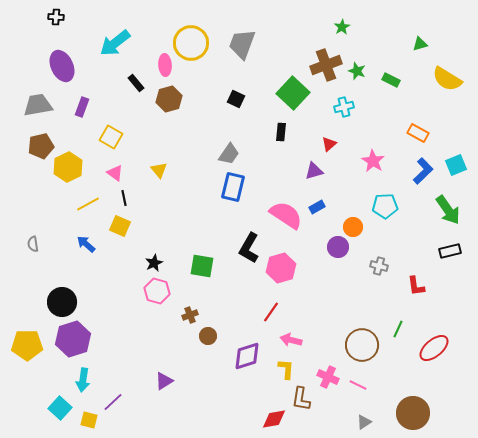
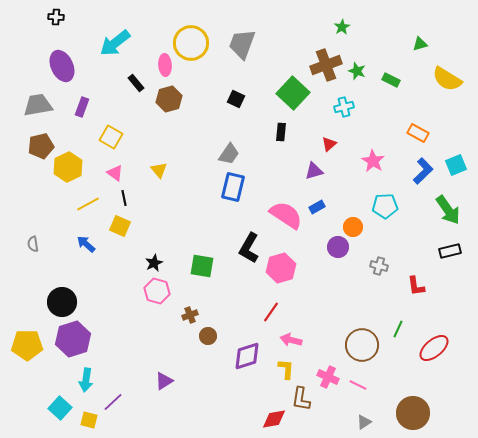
cyan arrow at (83, 380): moved 3 px right
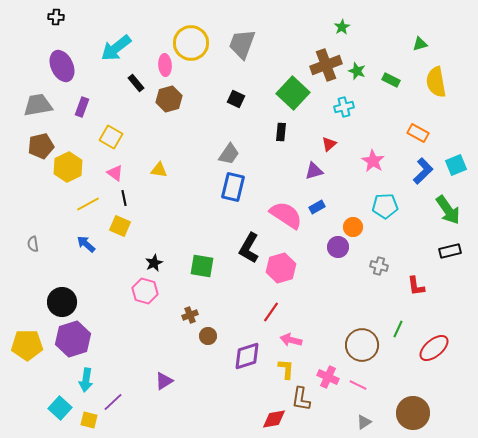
cyan arrow at (115, 43): moved 1 px right, 5 px down
yellow semicircle at (447, 79): moved 11 px left, 3 px down; rotated 48 degrees clockwise
yellow triangle at (159, 170): rotated 42 degrees counterclockwise
pink hexagon at (157, 291): moved 12 px left
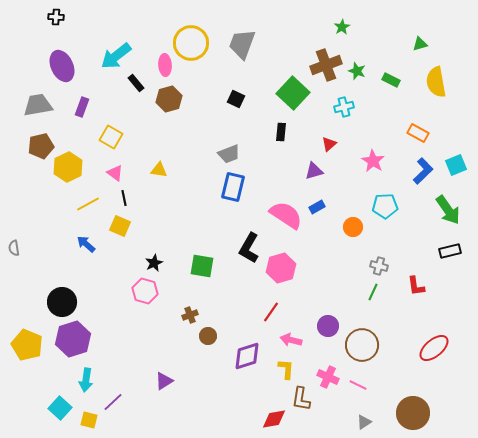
cyan arrow at (116, 48): moved 8 px down
gray trapezoid at (229, 154): rotated 35 degrees clockwise
gray semicircle at (33, 244): moved 19 px left, 4 px down
purple circle at (338, 247): moved 10 px left, 79 px down
green line at (398, 329): moved 25 px left, 37 px up
yellow pentagon at (27, 345): rotated 24 degrees clockwise
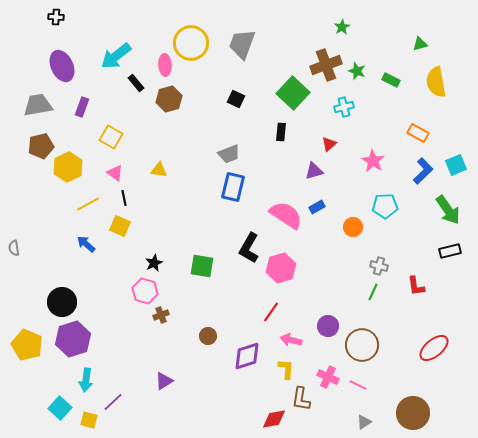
brown cross at (190, 315): moved 29 px left
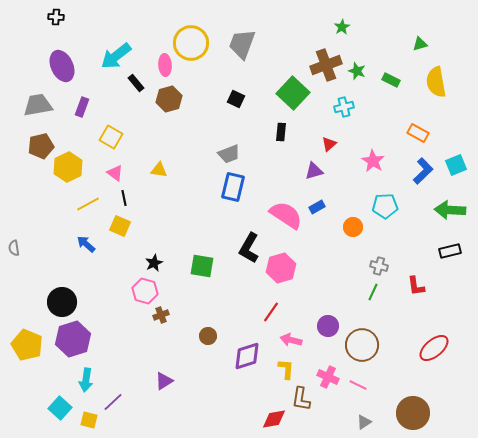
green arrow at (448, 210): moved 2 px right; rotated 128 degrees clockwise
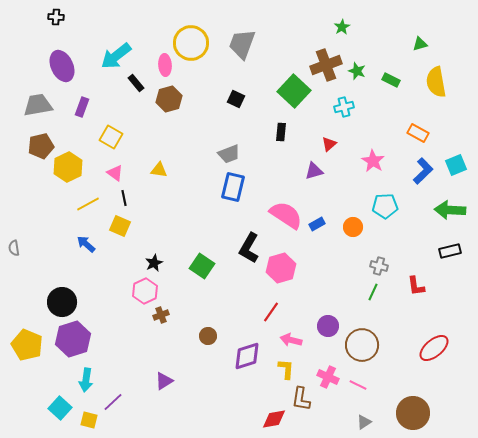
green square at (293, 93): moved 1 px right, 2 px up
blue rectangle at (317, 207): moved 17 px down
green square at (202, 266): rotated 25 degrees clockwise
pink hexagon at (145, 291): rotated 20 degrees clockwise
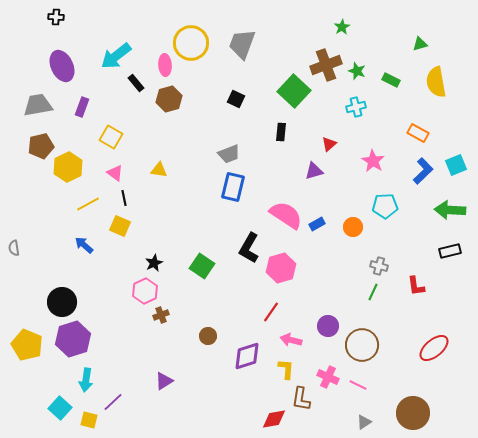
cyan cross at (344, 107): moved 12 px right
blue arrow at (86, 244): moved 2 px left, 1 px down
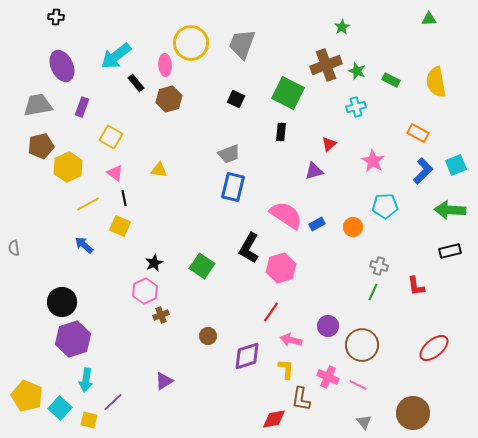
green triangle at (420, 44): moved 9 px right, 25 px up; rotated 14 degrees clockwise
green square at (294, 91): moved 6 px left, 2 px down; rotated 16 degrees counterclockwise
yellow pentagon at (27, 345): moved 51 px down
gray triangle at (364, 422): rotated 35 degrees counterclockwise
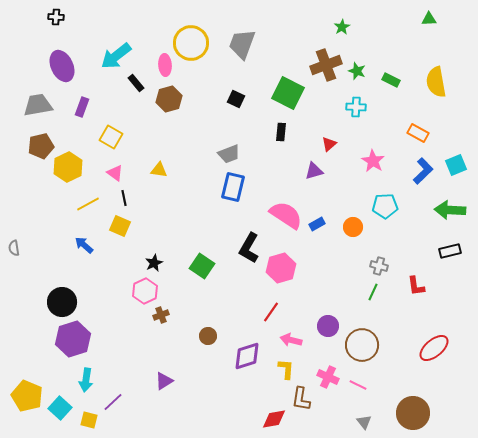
cyan cross at (356, 107): rotated 18 degrees clockwise
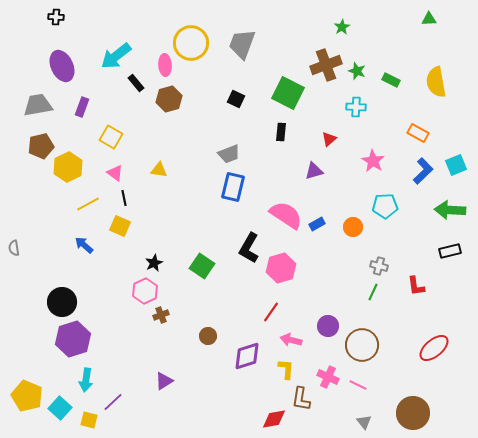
red triangle at (329, 144): moved 5 px up
